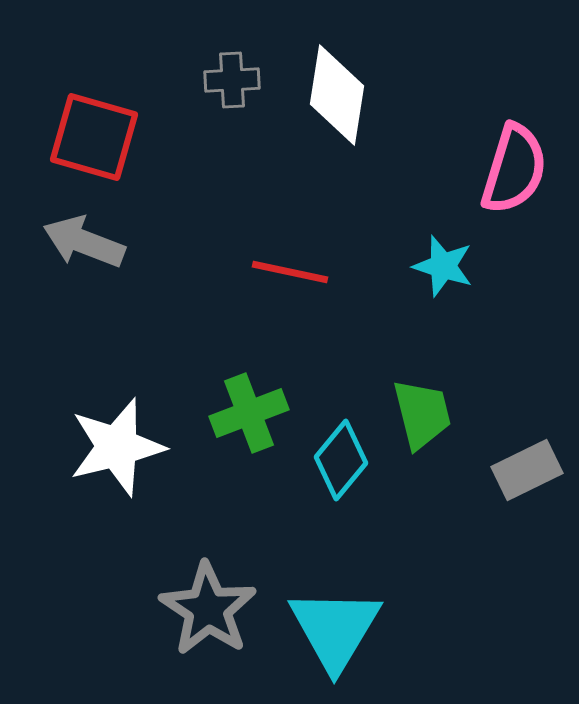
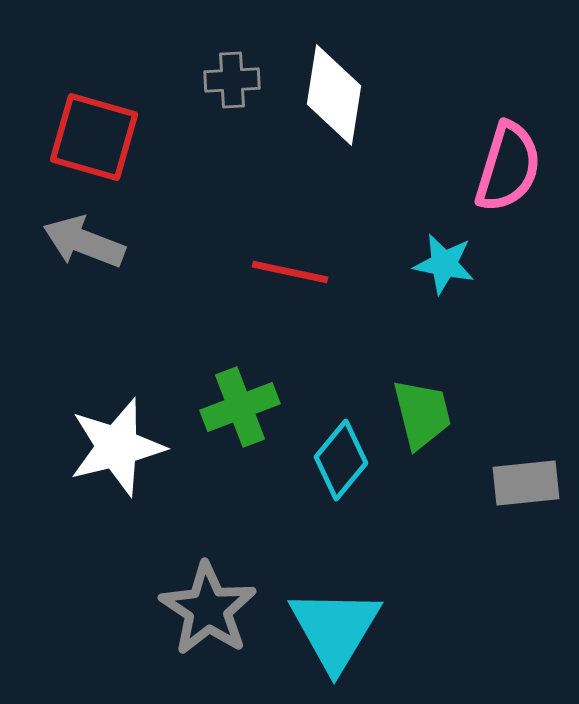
white diamond: moved 3 px left
pink semicircle: moved 6 px left, 2 px up
cyan star: moved 1 px right, 2 px up; rotated 6 degrees counterclockwise
green cross: moved 9 px left, 6 px up
gray rectangle: moved 1 px left, 13 px down; rotated 20 degrees clockwise
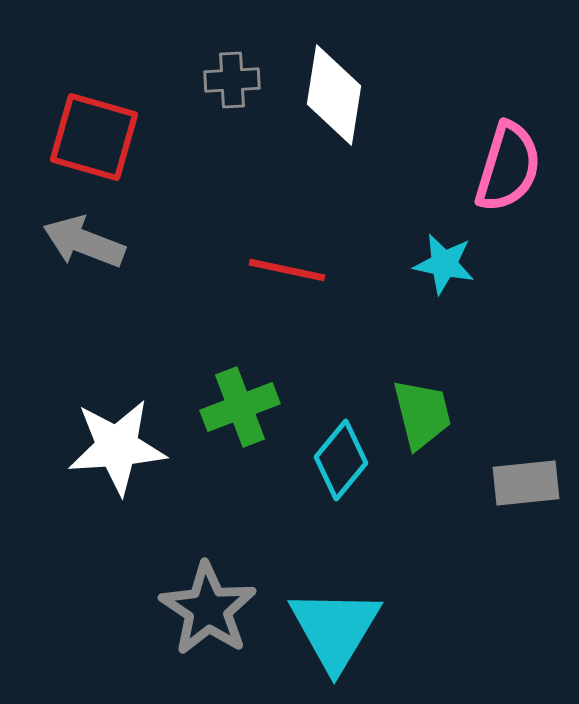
red line: moved 3 px left, 2 px up
white star: rotated 10 degrees clockwise
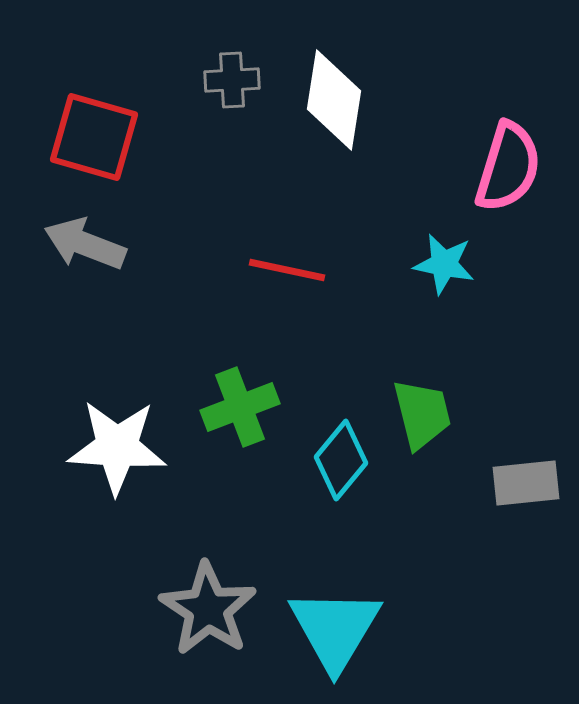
white diamond: moved 5 px down
gray arrow: moved 1 px right, 2 px down
white star: rotated 8 degrees clockwise
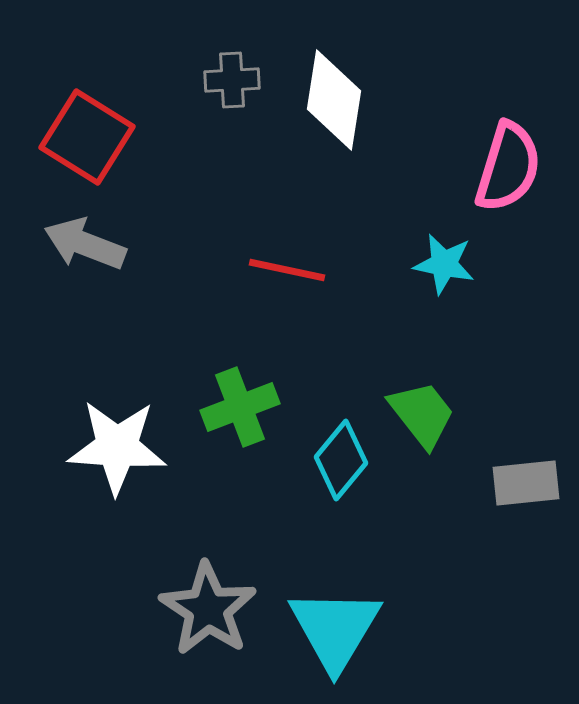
red square: moved 7 px left; rotated 16 degrees clockwise
green trapezoid: rotated 24 degrees counterclockwise
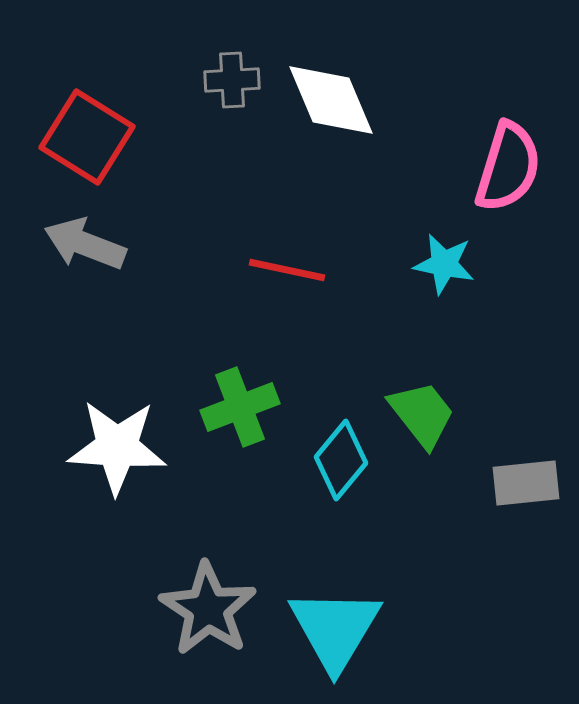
white diamond: moved 3 px left; rotated 32 degrees counterclockwise
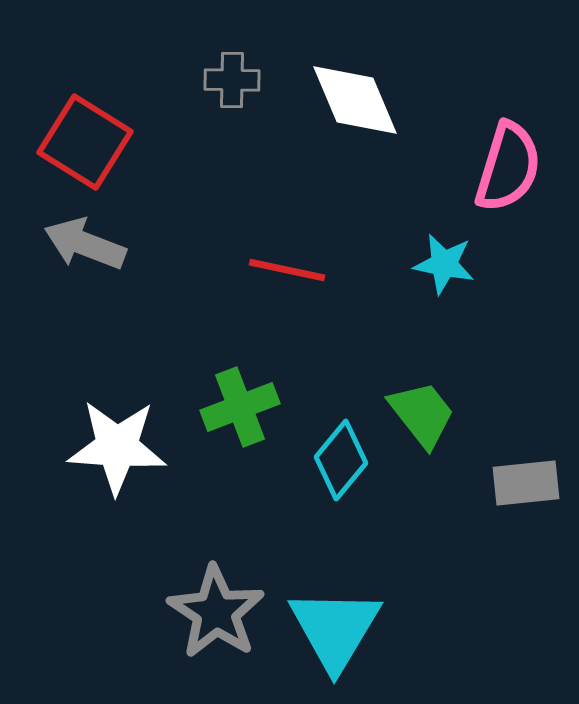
gray cross: rotated 4 degrees clockwise
white diamond: moved 24 px right
red square: moved 2 px left, 5 px down
gray star: moved 8 px right, 3 px down
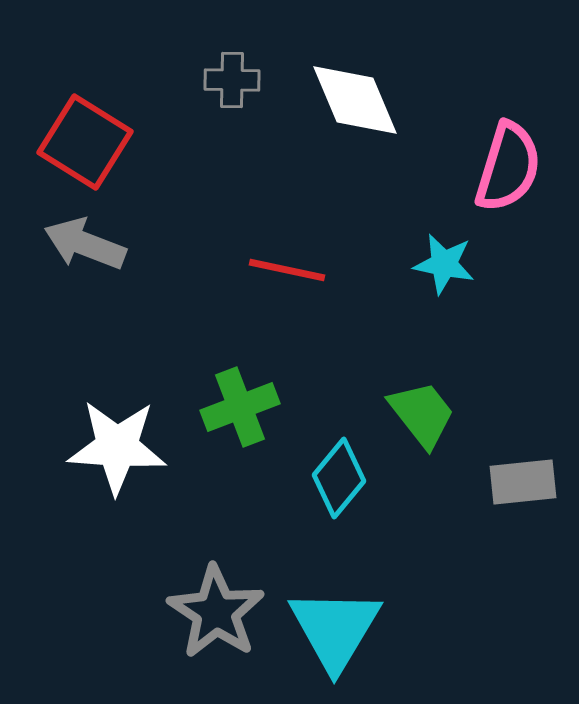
cyan diamond: moved 2 px left, 18 px down
gray rectangle: moved 3 px left, 1 px up
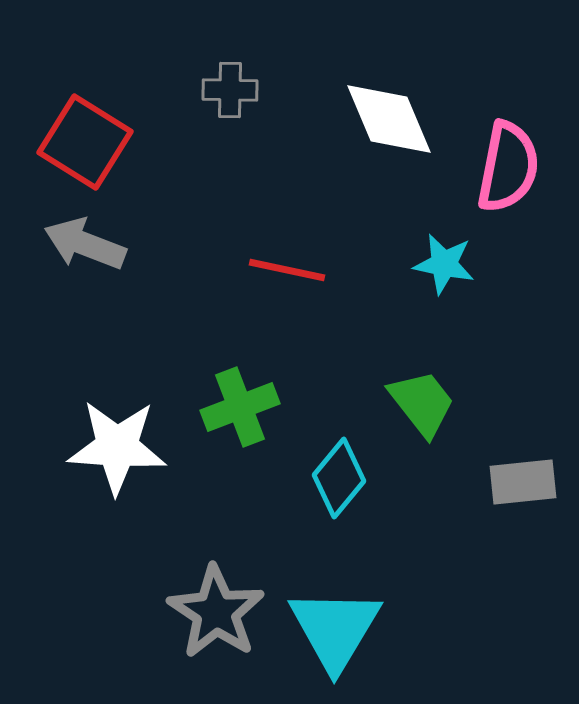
gray cross: moved 2 px left, 10 px down
white diamond: moved 34 px right, 19 px down
pink semicircle: rotated 6 degrees counterclockwise
green trapezoid: moved 11 px up
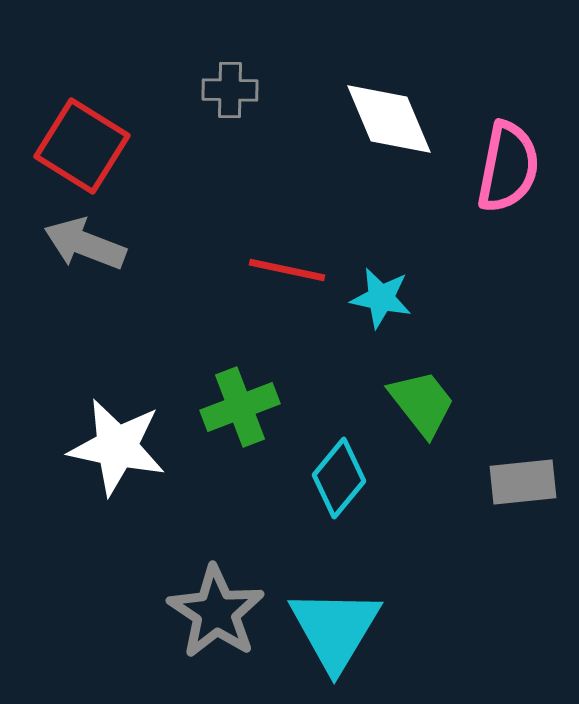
red square: moved 3 px left, 4 px down
cyan star: moved 63 px left, 34 px down
white star: rotated 8 degrees clockwise
